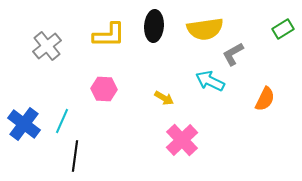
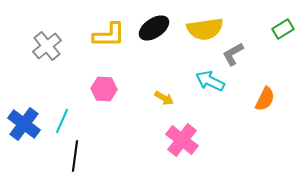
black ellipse: moved 2 px down; rotated 52 degrees clockwise
pink cross: rotated 8 degrees counterclockwise
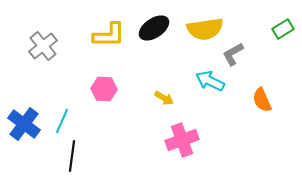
gray cross: moved 4 px left
orange semicircle: moved 3 px left, 1 px down; rotated 130 degrees clockwise
pink cross: rotated 32 degrees clockwise
black line: moved 3 px left
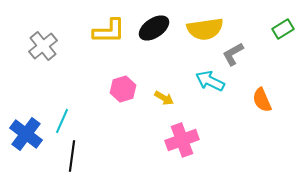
yellow L-shape: moved 4 px up
pink hexagon: moved 19 px right; rotated 20 degrees counterclockwise
blue cross: moved 2 px right, 10 px down
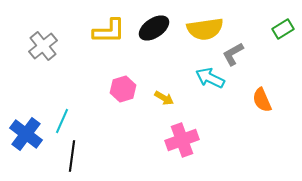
cyan arrow: moved 3 px up
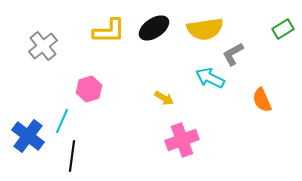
pink hexagon: moved 34 px left
blue cross: moved 2 px right, 2 px down
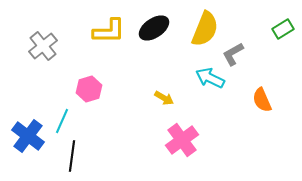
yellow semicircle: rotated 60 degrees counterclockwise
pink cross: rotated 16 degrees counterclockwise
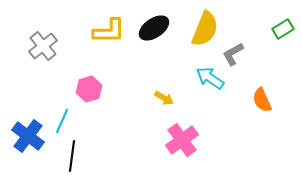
cyan arrow: rotated 8 degrees clockwise
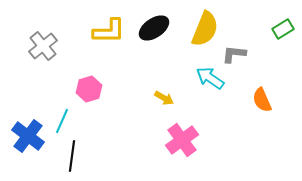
gray L-shape: moved 1 px right; rotated 35 degrees clockwise
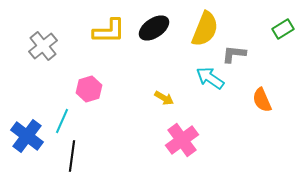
blue cross: moved 1 px left
